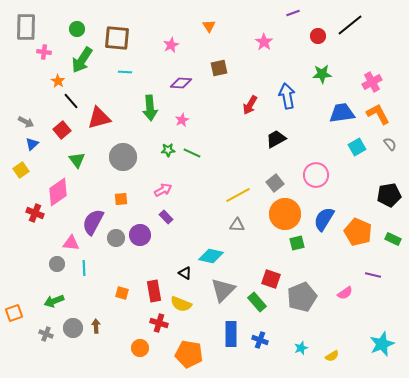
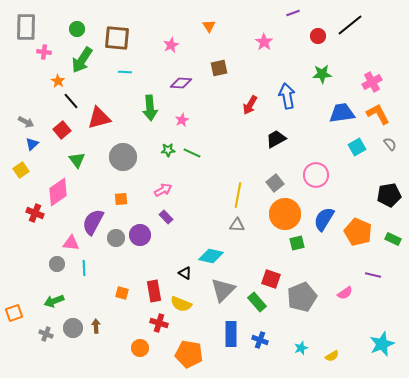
yellow line at (238, 195): rotated 50 degrees counterclockwise
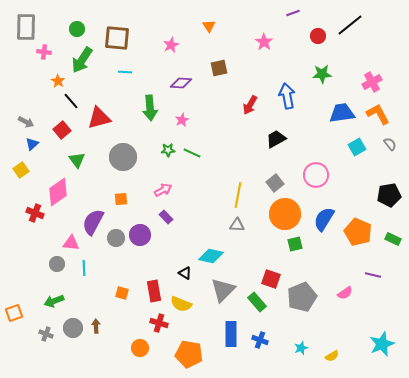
green square at (297, 243): moved 2 px left, 1 px down
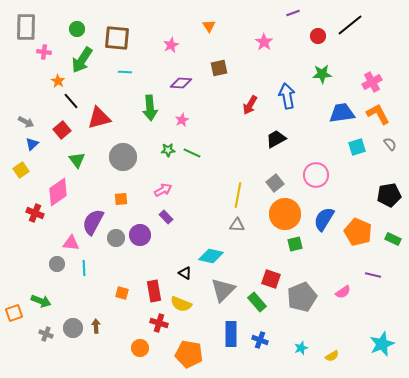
cyan square at (357, 147): rotated 12 degrees clockwise
pink semicircle at (345, 293): moved 2 px left, 1 px up
green arrow at (54, 301): moved 13 px left; rotated 138 degrees counterclockwise
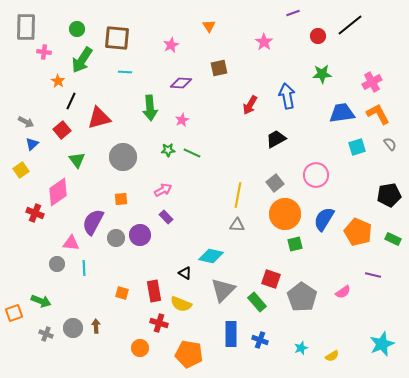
black line at (71, 101): rotated 66 degrees clockwise
gray pentagon at (302, 297): rotated 16 degrees counterclockwise
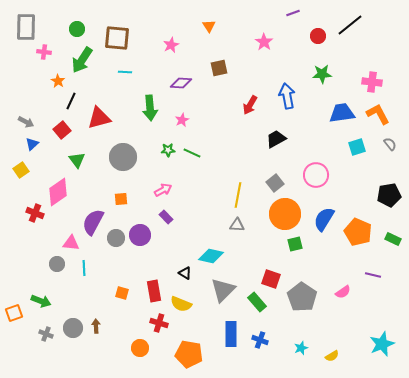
pink cross at (372, 82): rotated 36 degrees clockwise
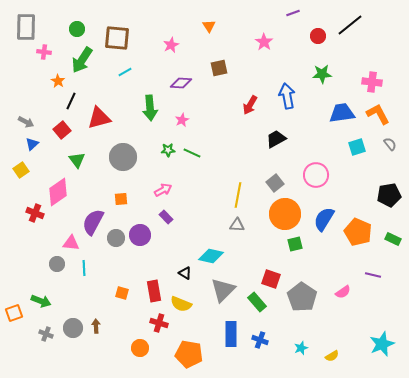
cyan line at (125, 72): rotated 32 degrees counterclockwise
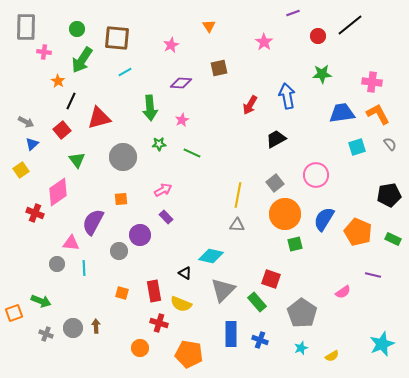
green star at (168, 150): moved 9 px left, 6 px up
gray circle at (116, 238): moved 3 px right, 13 px down
gray pentagon at (302, 297): moved 16 px down
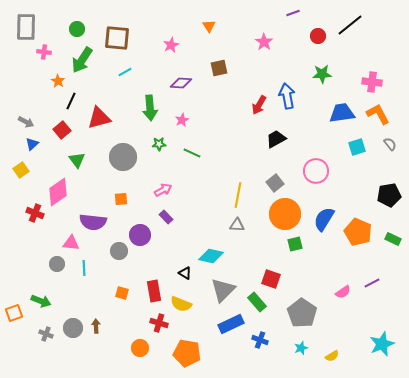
red arrow at (250, 105): moved 9 px right
pink circle at (316, 175): moved 4 px up
purple semicircle at (93, 222): rotated 112 degrees counterclockwise
purple line at (373, 275): moved 1 px left, 8 px down; rotated 42 degrees counterclockwise
blue rectangle at (231, 334): moved 10 px up; rotated 65 degrees clockwise
orange pentagon at (189, 354): moved 2 px left, 1 px up
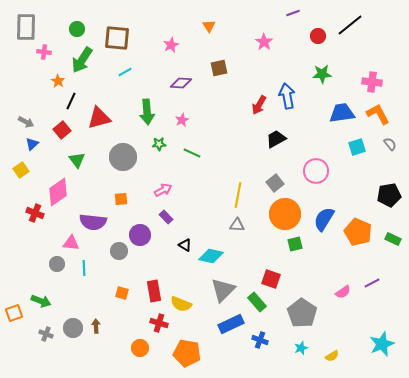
green arrow at (150, 108): moved 3 px left, 4 px down
black triangle at (185, 273): moved 28 px up
